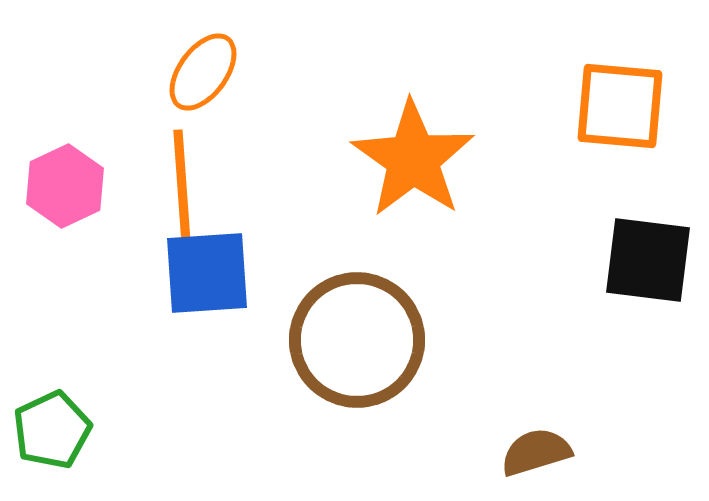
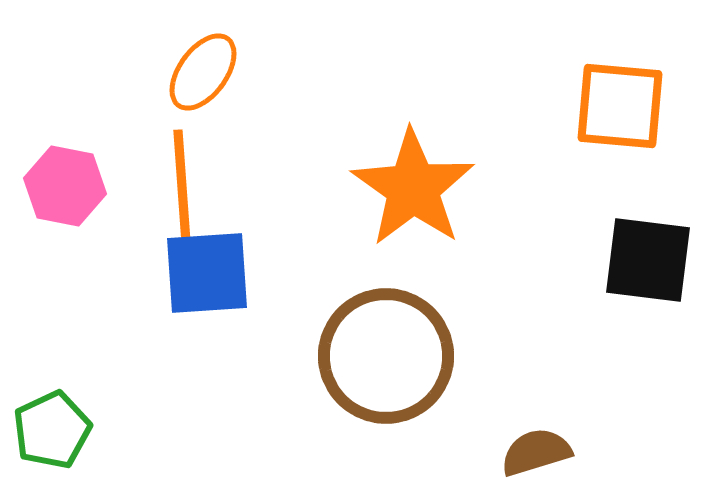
orange star: moved 29 px down
pink hexagon: rotated 24 degrees counterclockwise
brown circle: moved 29 px right, 16 px down
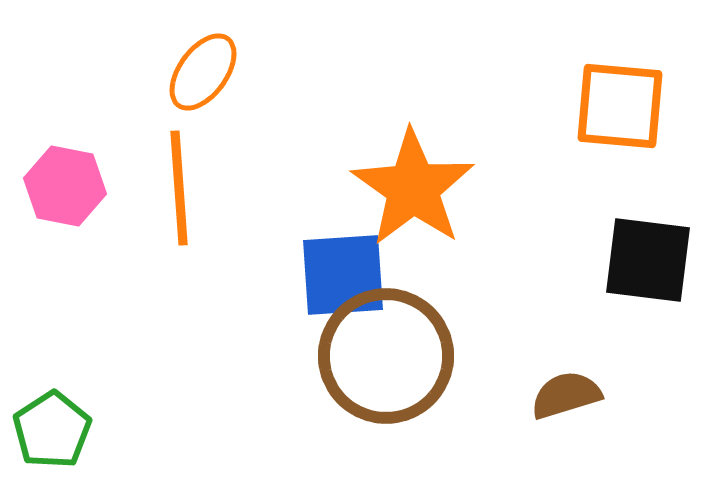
orange line: moved 3 px left, 1 px down
blue square: moved 136 px right, 2 px down
green pentagon: rotated 8 degrees counterclockwise
brown semicircle: moved 30 px right, 57 px up
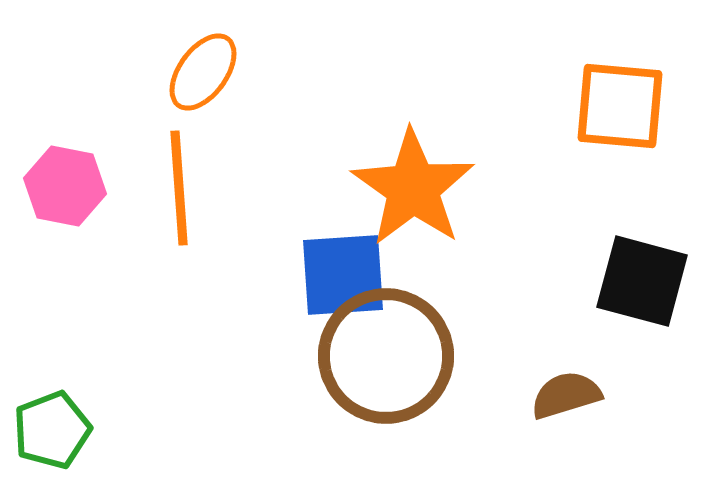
black square: moved 6 px left, 21 px down; rotated 8 degrees clockwise
green pentagon: rotated 12 degrees clockwise
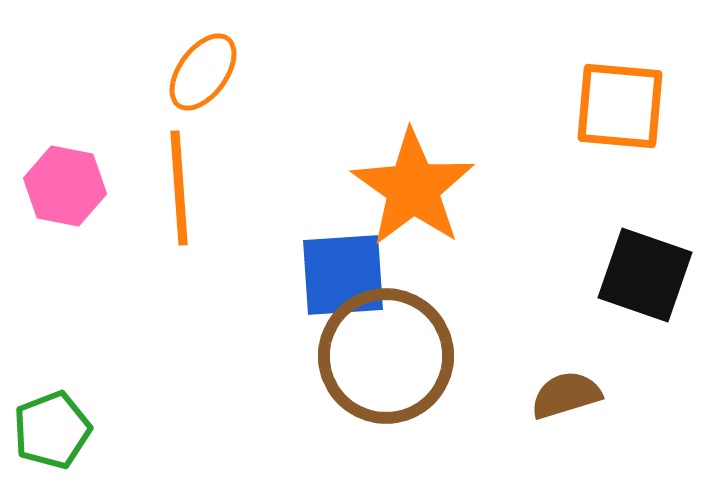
black square: moved 3 px right, 6 px up; rotated 4 degrees clockwise
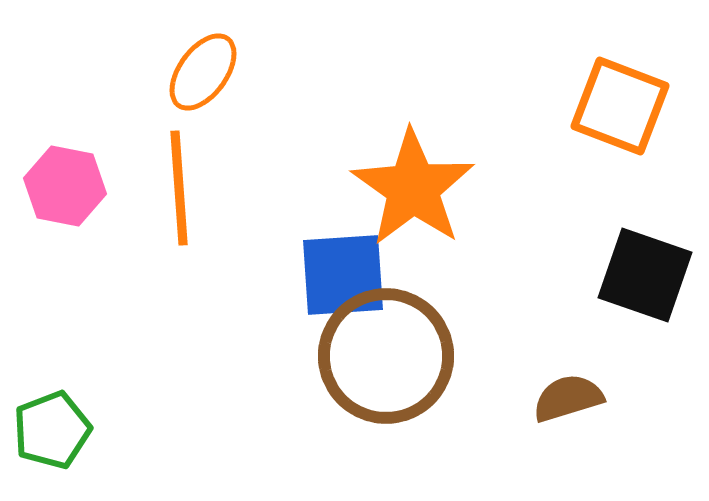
orange square: rotated 16 degrees clockwise
brown semicircle: moved 2 px right, 3 px down
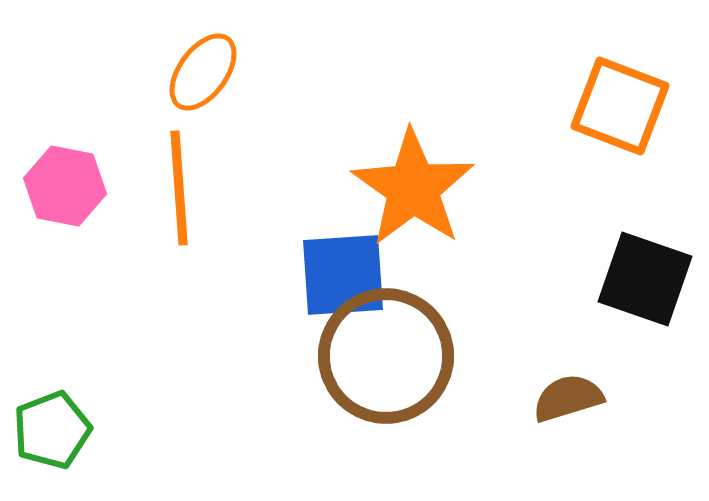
black square: moved 4 px down
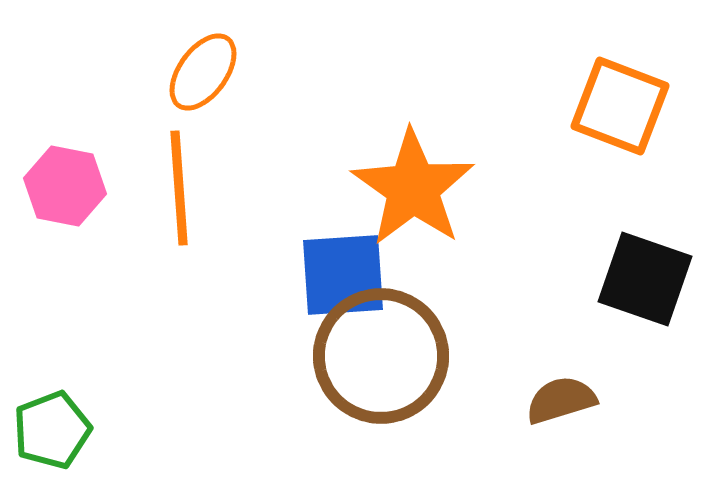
brown circle: moved 5 px left
brown semicircle: moved 7 px left, 2 px down
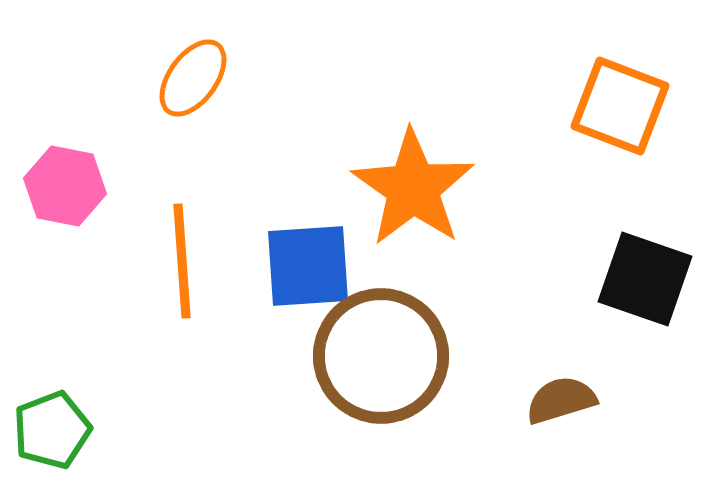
orange ellipse: moved 10 px left, 6 px down
orange line: moved 3 px right, 73 px down
blue square: moved 35 px left, 9 px up
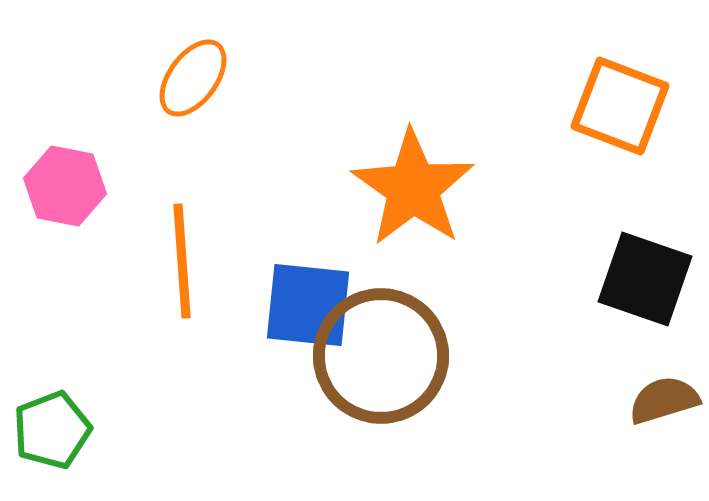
blue square: moved 39 px down; rotated 10 degrees clockwise
brown semicircle: moved 103 px right
